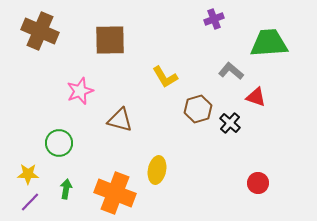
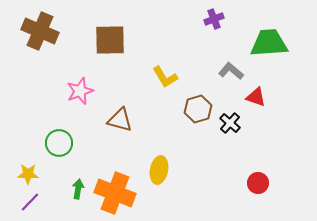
yellow ellipse: moved 2 px right
green arrow: moved 12 px right
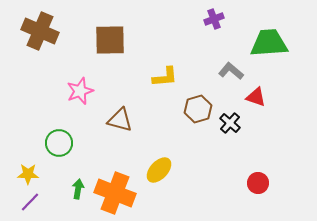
yellow L-shape: rotated 64 degrees counterclockwise
yellow ellipse: rotated 32 degrees clockwise
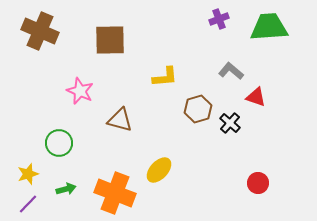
purple cross: moved 5 px right
green trapezoid: moved 16 px up
pink star: rotated 28 degrees counterclockwise
yellow star: rotated 20 degrees counterclockwise
green arrow: moved 12 px left; rotated 66 degrees clockwise
purple line: moved 2 px left, 2 px down
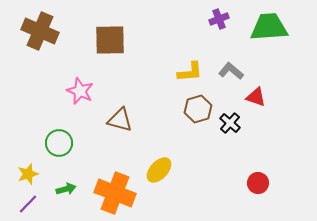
yellow L-shape: moved 25 px right, 5 px up
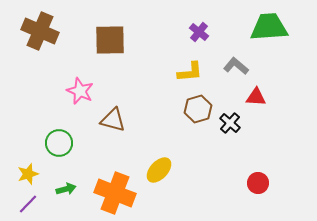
purple cross: moved 20 px left, 13 px down; rotated 30 degrees counterclockwise
gray L-shape: moved 5 px right, 5 px up
red triangle: rotated 15 degrees counterclockwise
brown triangle: moved 7 px left
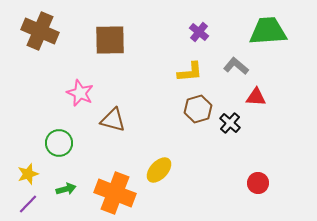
green trapezoid: moved 1 px left, 4 px down
pink star: moved 2 px down
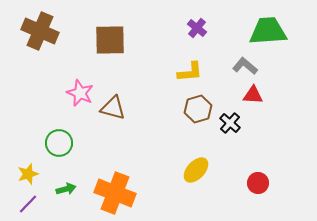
purple cross: moved 2 px left, 4 px up
gray L-shape: moved 9 px right
red triangle: moved 3 px left, 2 px up
brown triangle: moved 12 px up
yellow ellipse: moved 37 px right
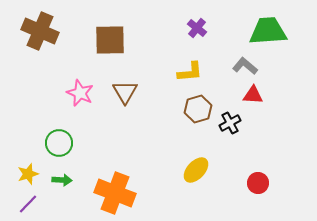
brown triangle: moved 12 px right, 16 px up; rotated 44 degrees clockwise
black cross: rotated 20 degrees clockwise
green arrow: moved 4 px left, 9 px up; rotated 18 degrees clockwise
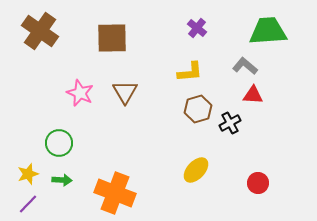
brown cross: rotated 12 degrees clockwise
brown square: moved 2 px right, 2 px up
